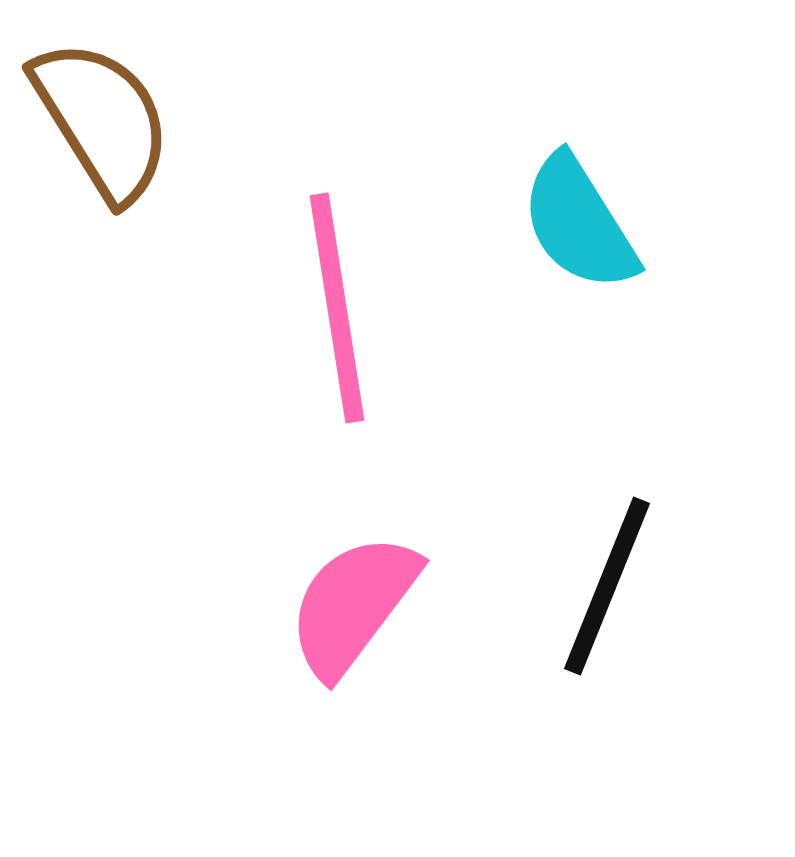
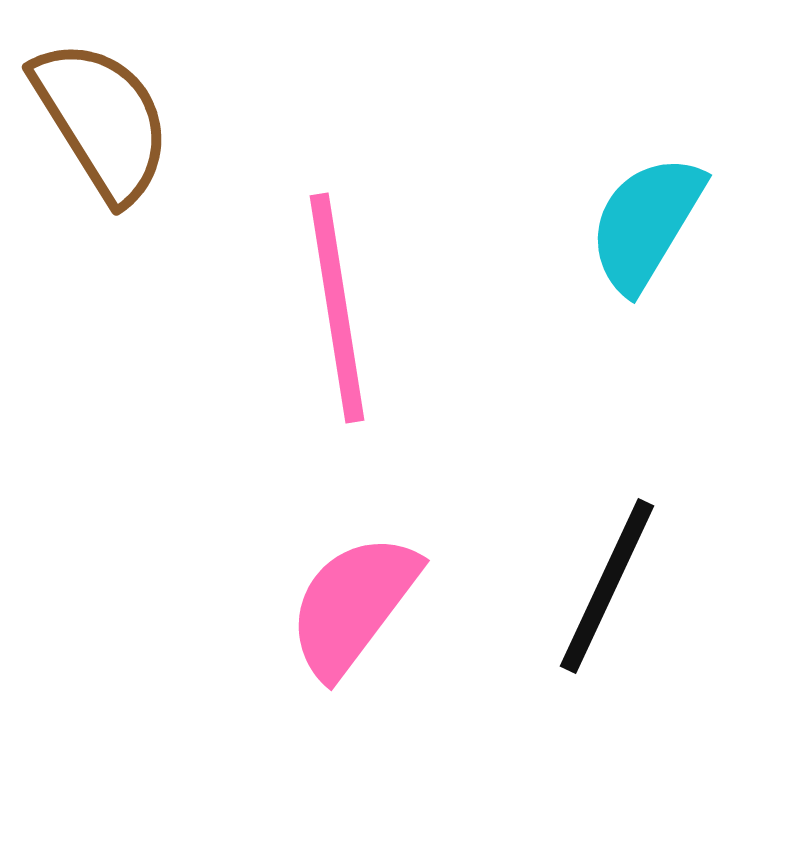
cyan semicircle: moved 67 px right; rotated 63 degrees clockwise
black line: rotated 3 degrees clockwise
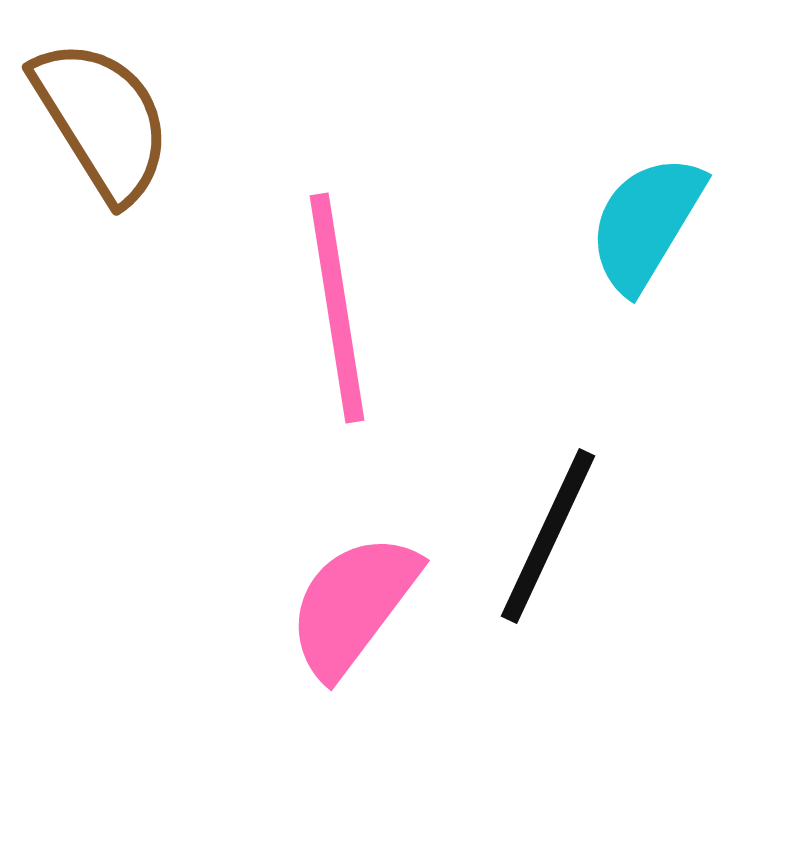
black line: moved 59 px left, 50 px up
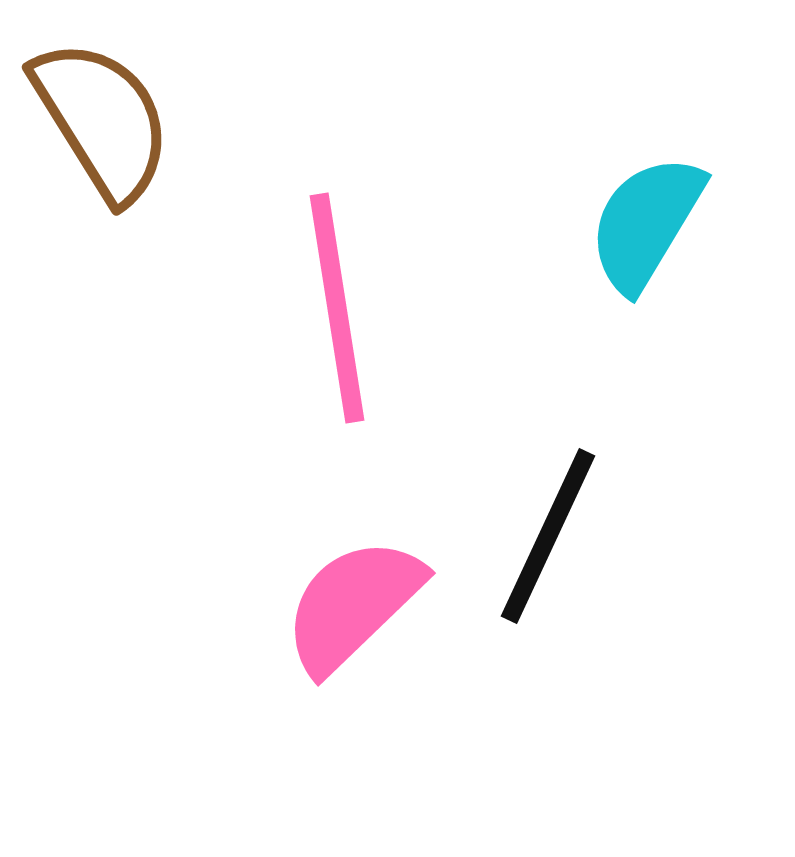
pink semicircle: rotated 9 degrees clockwise
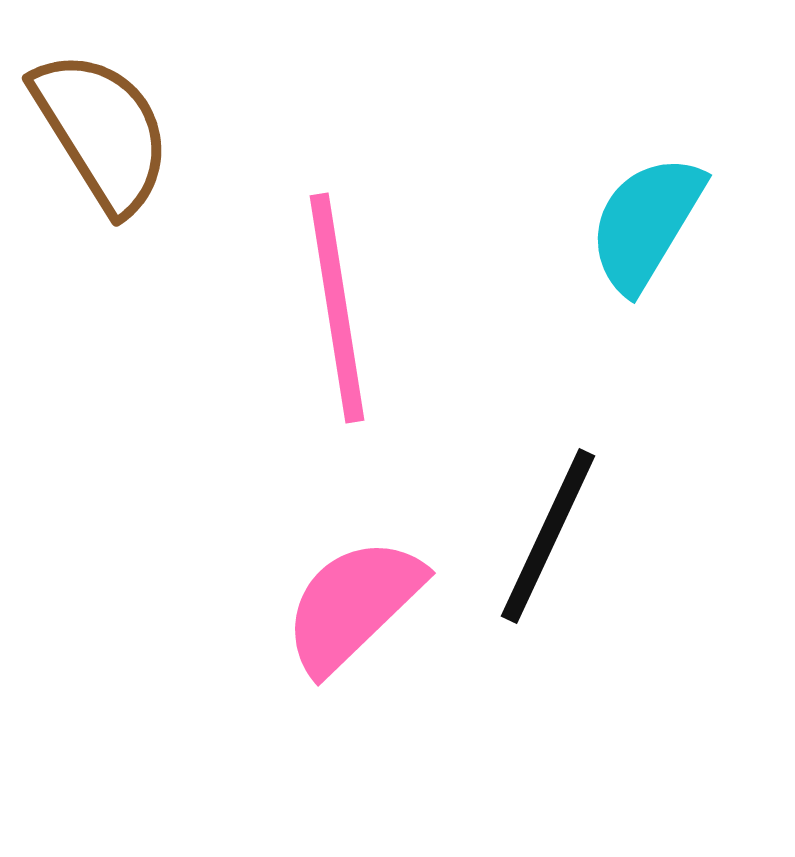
brown semicircle: moved 11 px down
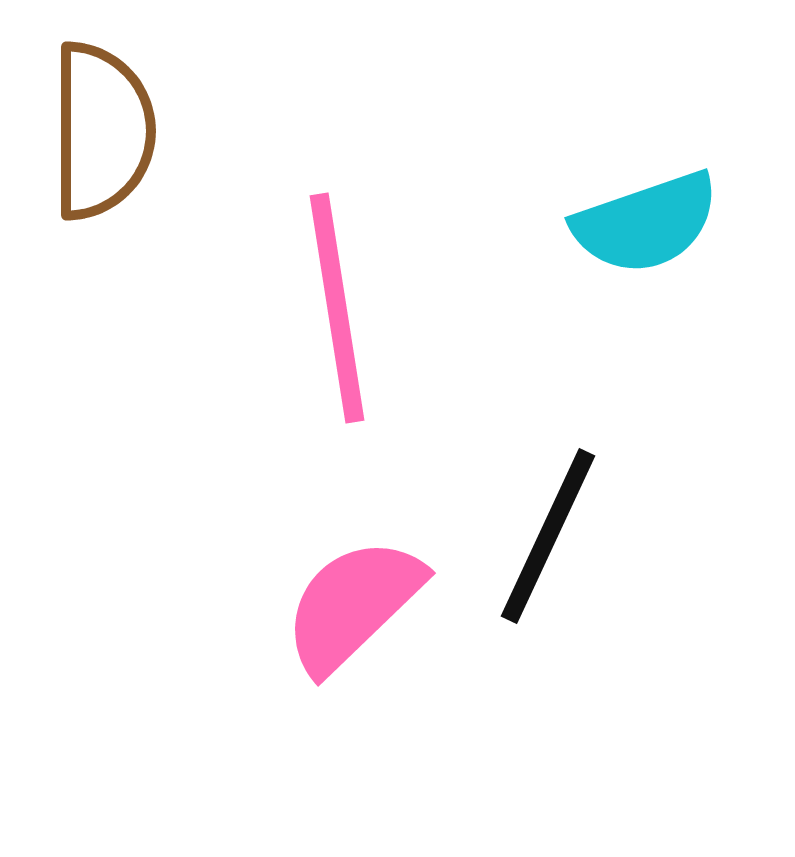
brown semicircle: rotated 32 degrees clockwise
cyan semicircle: rotated 140 degrees counterclockwise
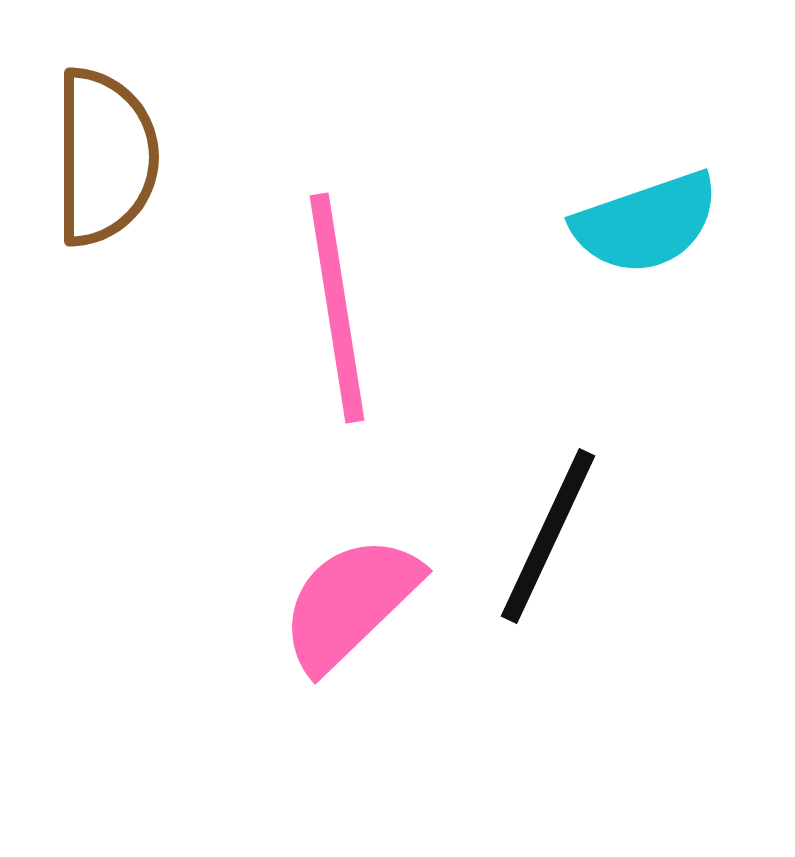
brown semicircle: moved 3 px right, 26 px down
pink semicircle: moved 3 px left, 2 px up
